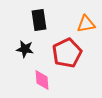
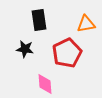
pink diamond: moved 3 px right, 4 px down
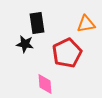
black rectangle: moved 2 px left, 3 px down
black star: moved 5 px up
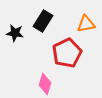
black rectangle: moved 6 px right, 2 px up; rotated 40 degrees clockwise
black star: moved 10 px left, 11 px up
pink diamond: rotated 20 degrees clockwise
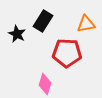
black star: moved 2 px right, 1 px down; rotated 18 degrees clockwise
red pentagon: rotated 28 degrees clockwise
